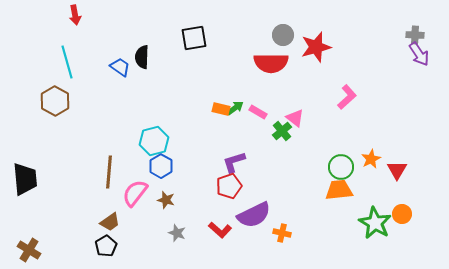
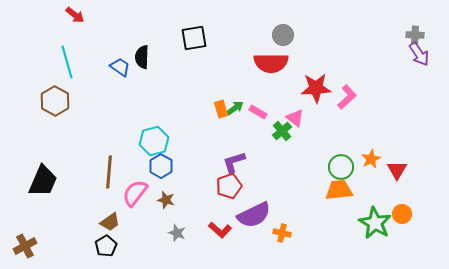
red arrow: rotated 42 degrees counterclockwise
red star: moved 41 px down; rotated 12 degrees clockwise
orange rectangle: rotated 60 degrees clockwise
black trapezoid: moved 18 px right, 2 px down; rotated 28 degrees clockwise
brown cross: moved 4 px left, 4 px up; rotated 30 degrees clockwise
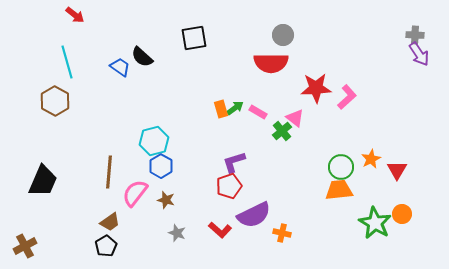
black semicircle: rotated 50 degrees counterclockwise
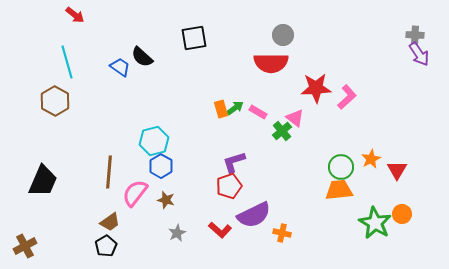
gray star: rotated 24 degrees clockwise
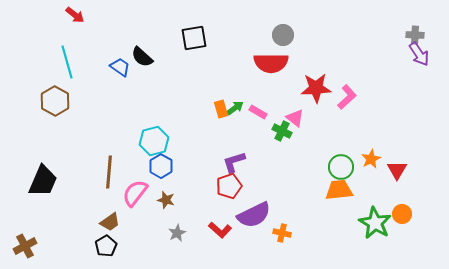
green cross: rotated 24 degrees counterclockwise
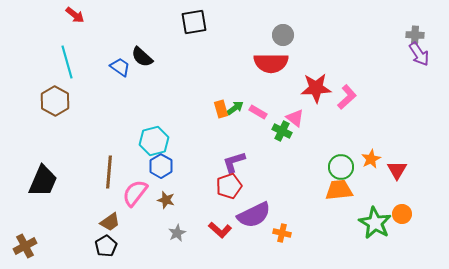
black square: moved 16 px up
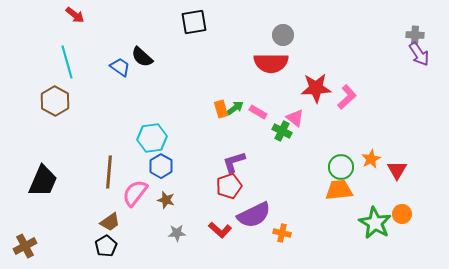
cyan hexagon: moved 2 px left, 3 px up; rotated 8 degrees clockwise
gray star: rotated 24 degrees clockwise
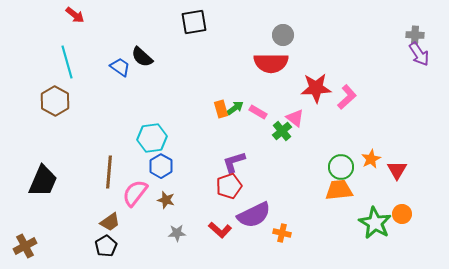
green cross: rotated 24 degrees clockwise
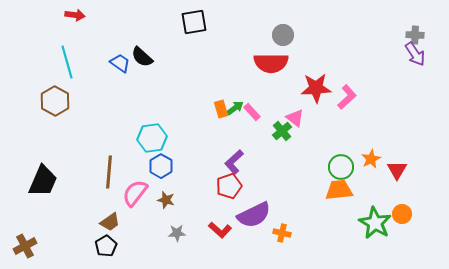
red arrow: rotated 30 degrees counterclockwise
purple arrow: moved 4 px left
blue trapezoid: moved 4 px up
pink rectangle: moved 6 px left; rotated 18 degrees clockwise
purple L-shape: rotated 25 degrees counterclockwise
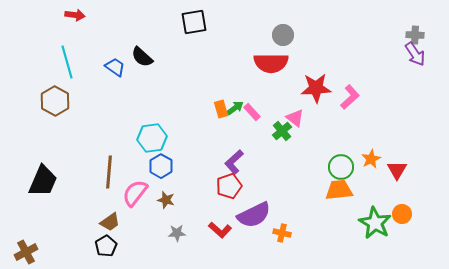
blue trapezoid: moved 5 px left, 4 px down
pink L-shape: moved 3 px right
brown cross: moved 1 px right, 6 px down
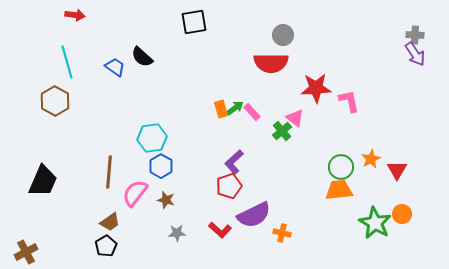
pink L-shape: moved 1 px left, 4 px down; rotated 60 degrees counterclockwise
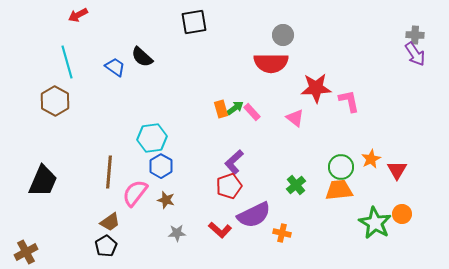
red arrow: moved 3 px right; rotated 144 degrees clockwise
green cross: moved 14 px right, 54 px down
